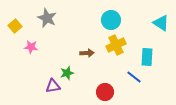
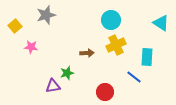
gray star: moved 1 px left, 3 px up; rotated 30 degrees clockwise
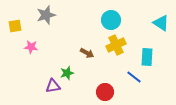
yellow square: rotated 32 degrees clockwise
brown arrow: rotated 32 degrees clockwise
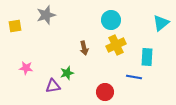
cyan triangle: rotated 48 degrees clockwise
pink star: moved 5 px left, 21 px down
brown arrow: moved 3 px left, 5 px up; rotated 48 degrees clockwise
blue line: rotated 28 degrees counterclockwise
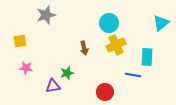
cyan circle: moved 2 px left, 3 px down
yellow square: moved 5 px right, 15 px down
blue line: moved 1 px left, 2 px up
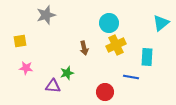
blue line: moved 2 px left, 2 px down
purple triangle: rotated 14 degrees clockwise
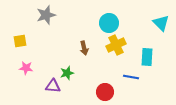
cyan triangle: rotated 36 degrees counterclockwise
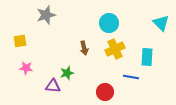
yellow cross: moved 1 px left, 4 px down
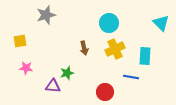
cyan rectangle: moved 2 px left, 1 px up
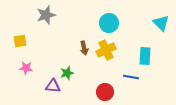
yellow cross: moved 9 px left, 1 px down
